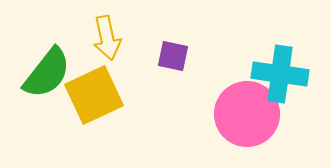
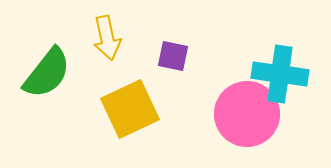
yellow square: moved 36 px right, 14 px down
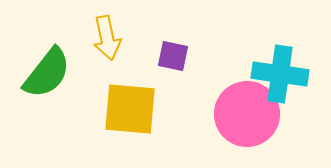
yellow square: rotated 30 degrees clockwise
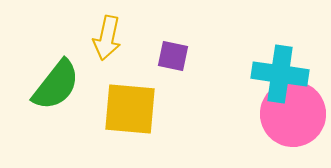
yellow arrow: rotated 24 degrees clockwise
green semicircle: moved 9 px right, 12 px down
pink circle: moved 46 px right
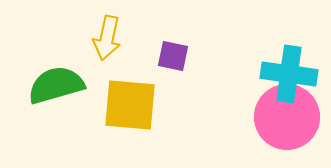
cyan cross: moved 9 px right
green semicircle: rotated 144 degrees counterclockwise
yellow square: moved 4 px up
pink circle: moved 6 px left, 3 px down
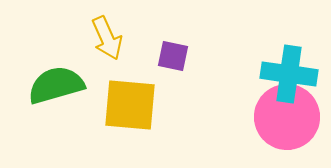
yellow arrow: rotated 36 degrees counterclockwise
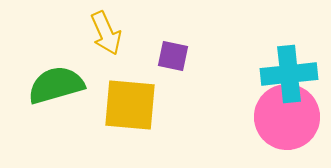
yellow arrow: moved 1 px left, 5 px up
cyan cross: rotated 14 degrees counterclockwise
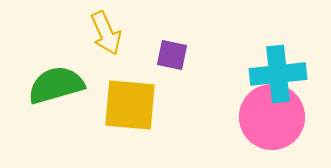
purple square: moved 1 px left, 1 px up
cyan cross: moved 11 px left
pink circle: moved 15 px left
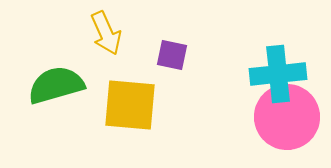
pink circle: moved 15 px right
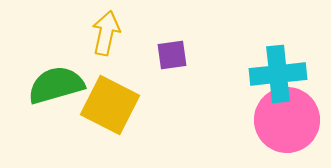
yellow arrow: rotated 144 degrees counterclockwise
purple square: rotated 20 degrees counterclockwise
yellow square: moved 20 px left; rotated 22 degrees clockwise
pink circle: moved 3 px down
